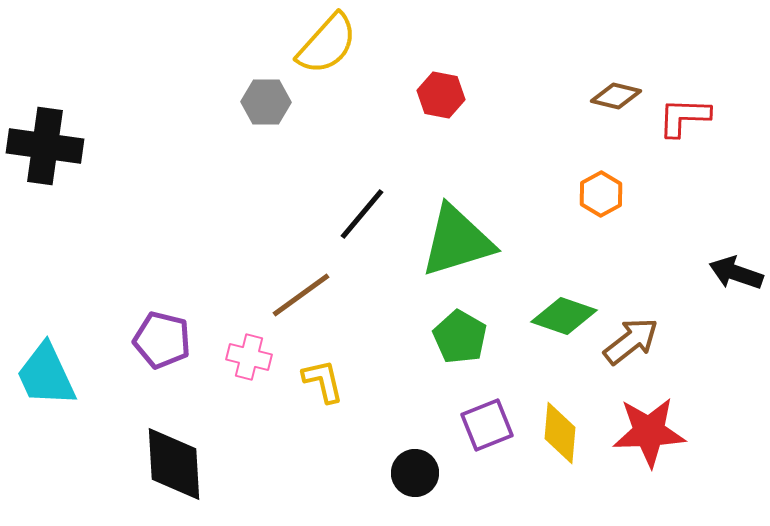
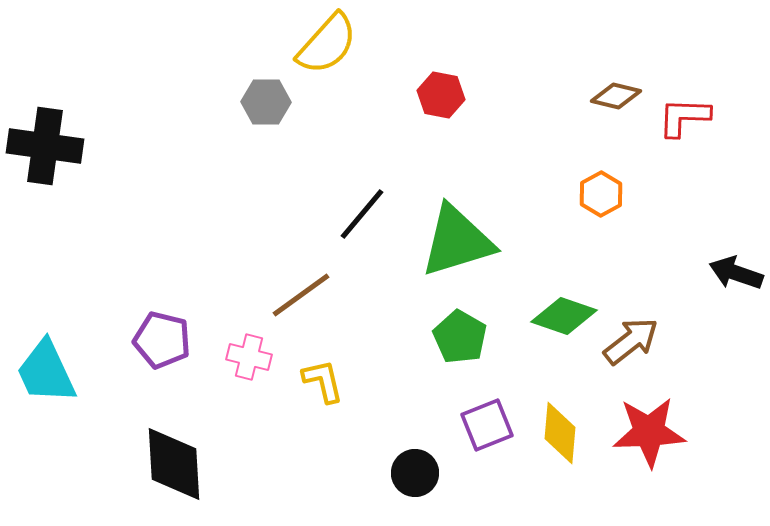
cyan trapezoid: moved 3 px up
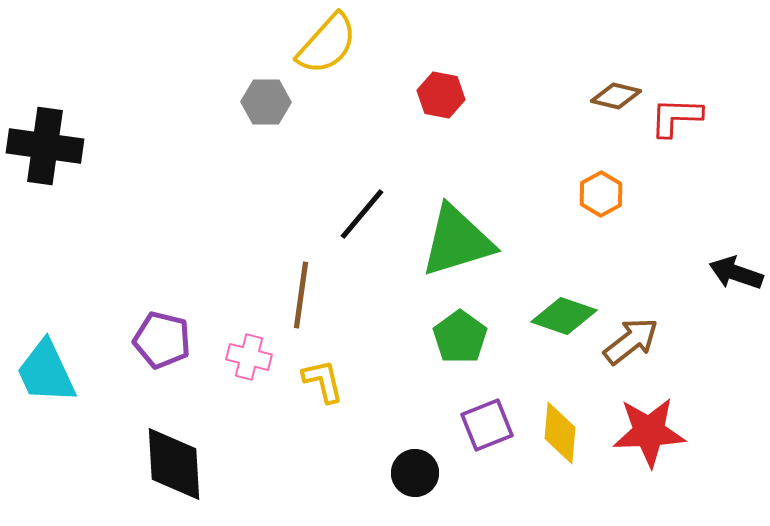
red L-shape: moved 8 px left
brown line: rotated 46 degrees counterclockwise
green pentagon: rotated 6 degrees clockwise
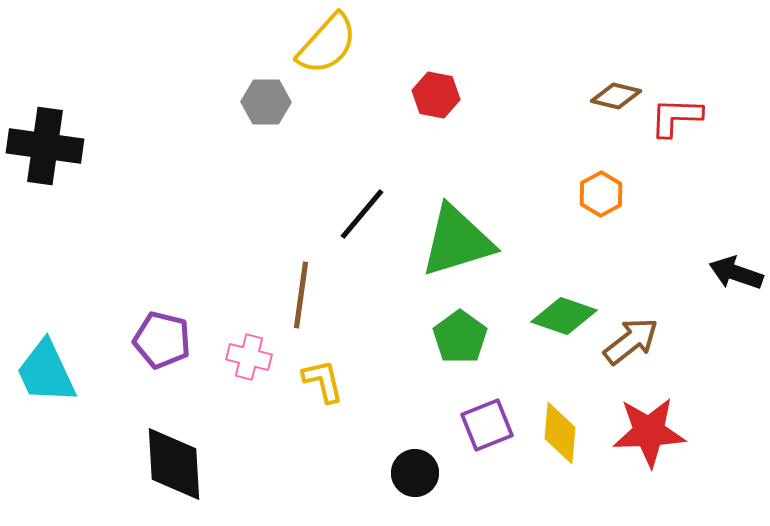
red hexagon: moved 5 px left
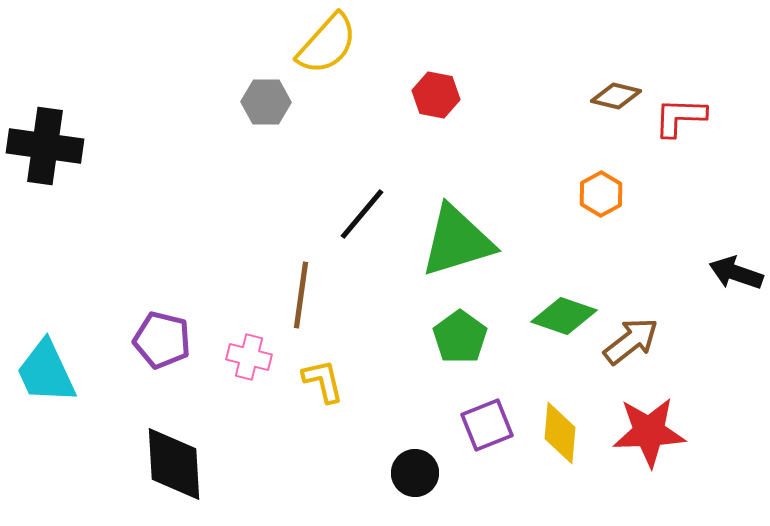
red L-shape: moved 4 px right
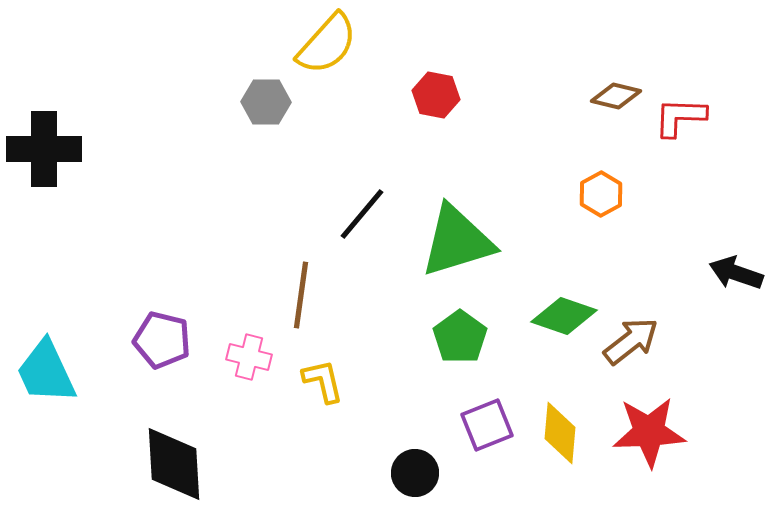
black cross: moved 1 px left, 3 px down; rotated 8 degrees counterclockwise
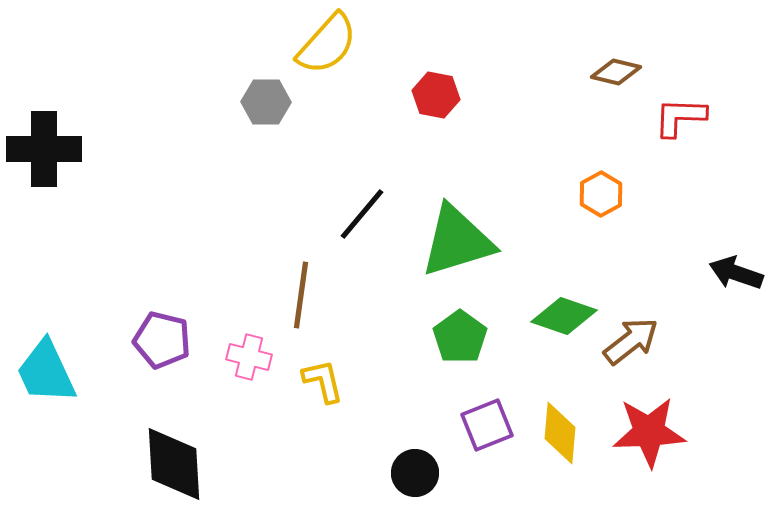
brown diamond: moved 24 px up
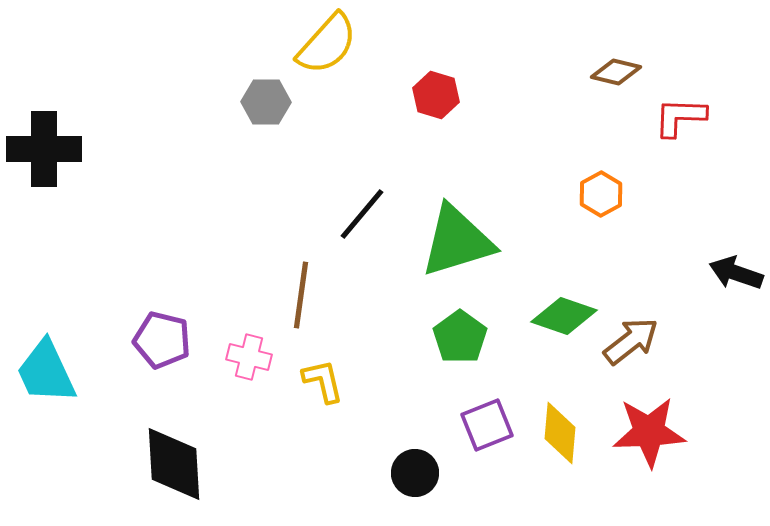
red hexagon: rotated 6 degrees clockwise
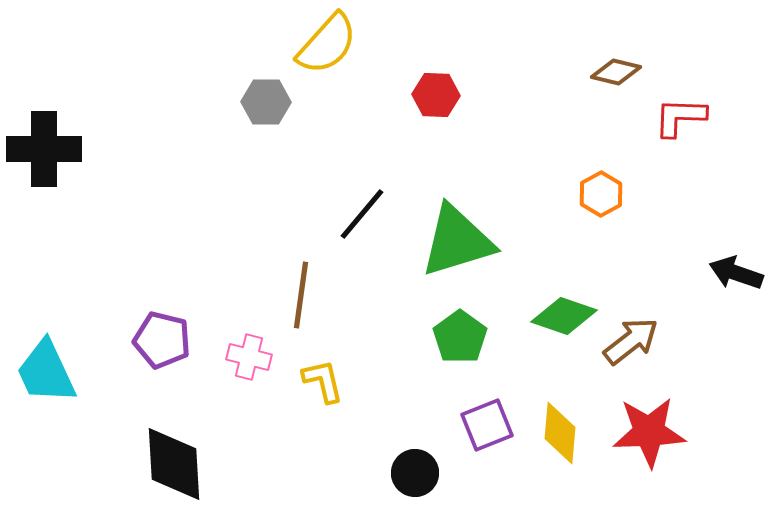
red hexagon: rotated 15 degrees counterclockwise
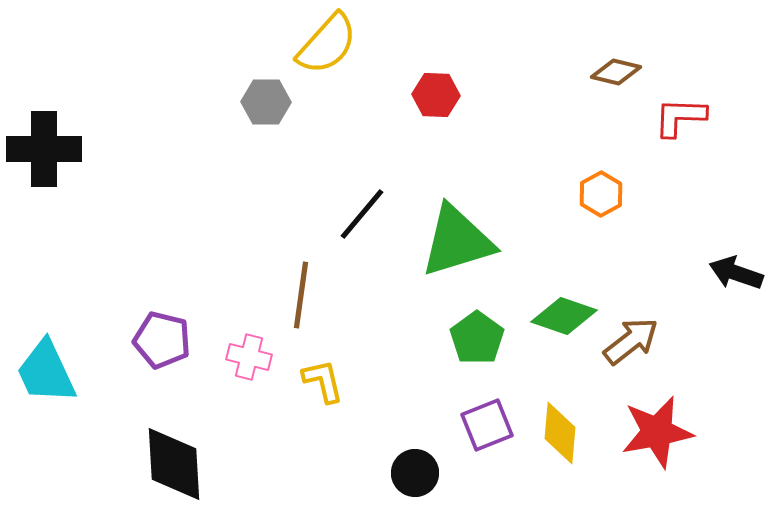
green pentagon: moved 17 px right, 1 px down
red star: moved 8 px right; rotated 8 degrees counterclockwise
